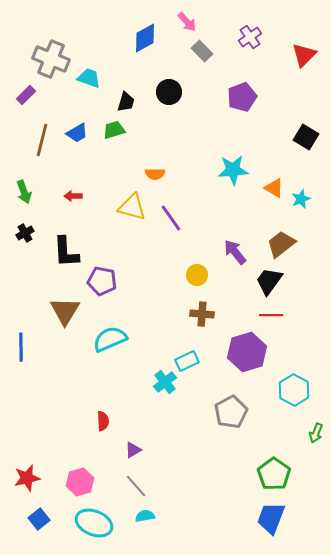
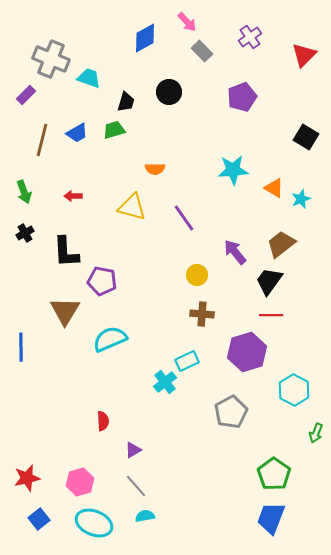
orange semicircle at (155, 174): moved 5 px up
purple line at (171, 218): moved 13 px right
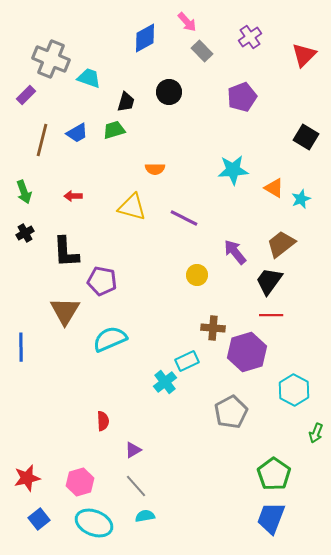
purple line at (184, 218): rotated 28 degrees counterclockwise
brown cross at (202, 314): moved 11 px right, 14 px down
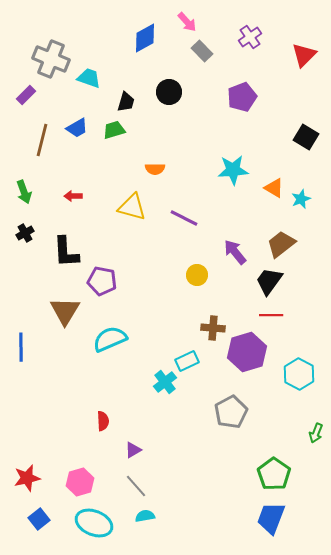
blue trapezoid at (77, 133): moved 5 px up
cyan hexagon at (294, 390): moved 5 px right, 16 px up
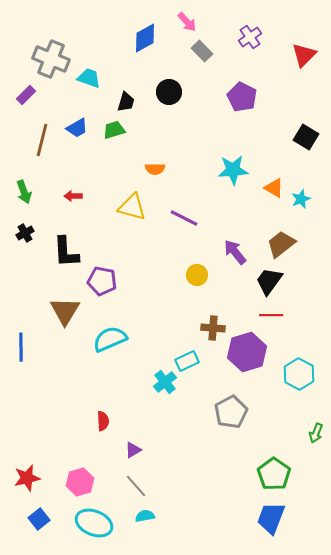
purple pentagon at (242, 97): rotated 24 degrees counterclockwise
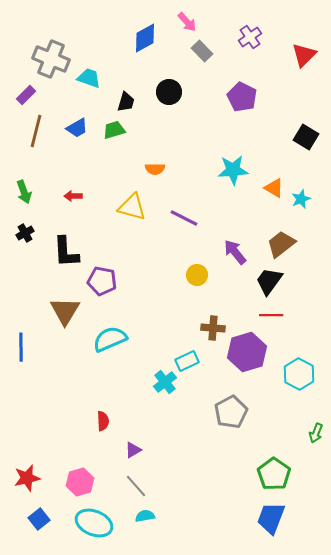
brown line at (42, 140): moved 6 px left, 9 px up
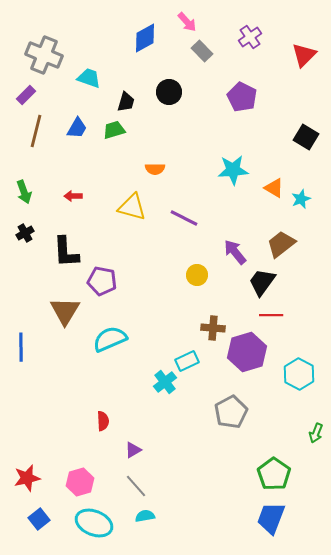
gray cross at (51, 59): moved 7 px left, 4 px up
blue trapezoid at (77, 128): rotated 30 degrees counterclockwise
black trapezoid at (269, 281): moved 7 px left, 1 px down
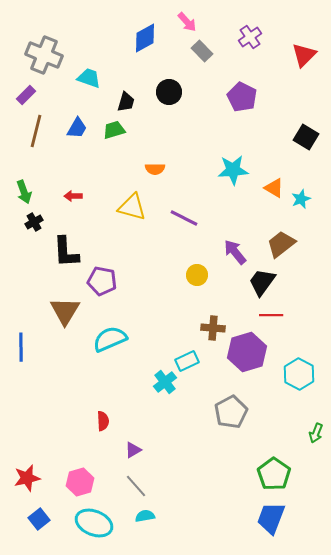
black cross at (25, 233): moved 9 px right, 11 px up
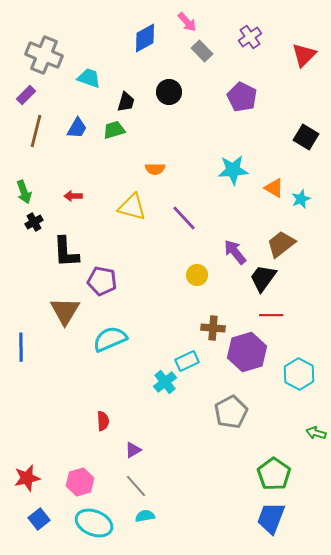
purple line at (184, 218): rotated 20 degrees clockwise
black trapezoid at (262, 282): moved 1 px right, 4 px up
green arrow at (316, 433): rotated 84 degrees clockwise
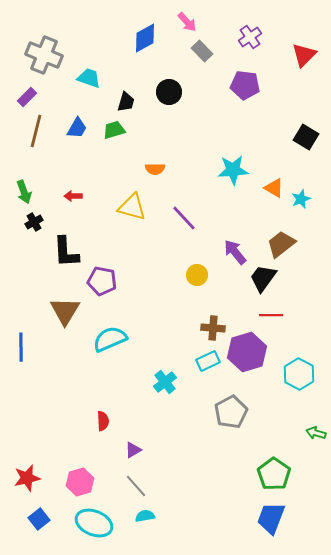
purple rectangle at (26, 95): moved 1 px right, 2 px down
purple pentagon at (242, 97): moved 3 px right, 12 px up; rotated 20 degrees counterclockwise
cyan rectangle at (187, 361): moved 21 px right
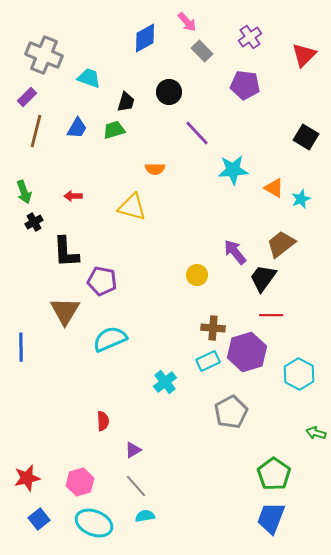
purple line at (184, 218): moved 13 px right, 85 px up
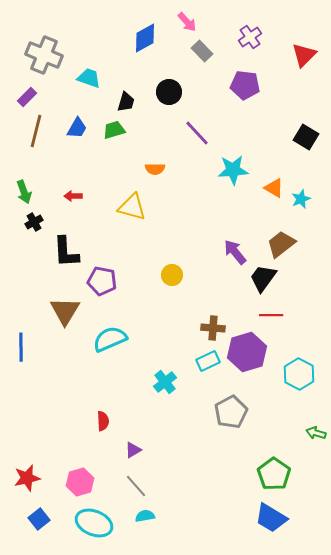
yellow circle at (197, 275): moved 25 px left
blue trapezoid at (271, 518): rotated 80 degrees counterclockwise
